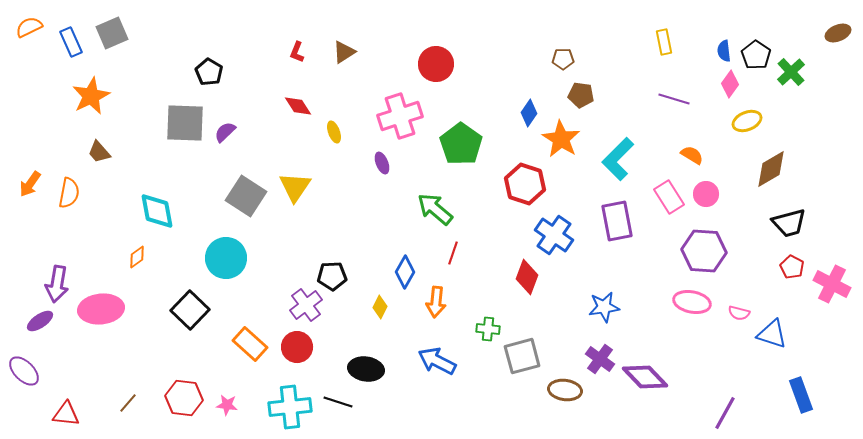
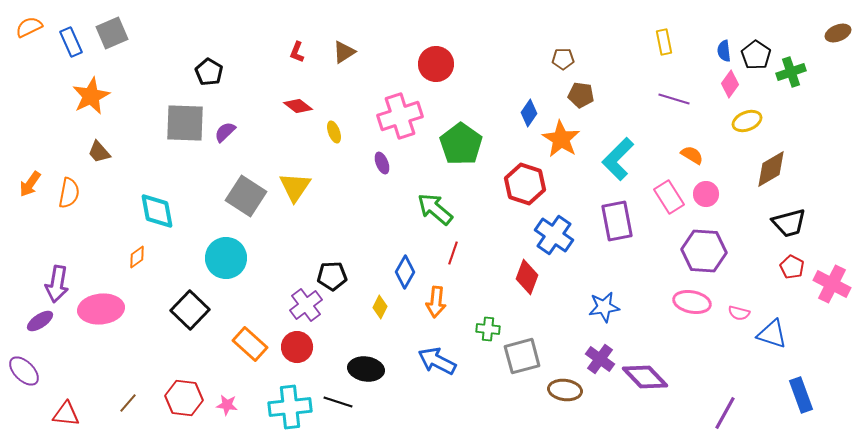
green cross at (791, 72): rotated 24 degrees clockwise
red diamond at (298, 106): rotated 20 degrees counterclockwise
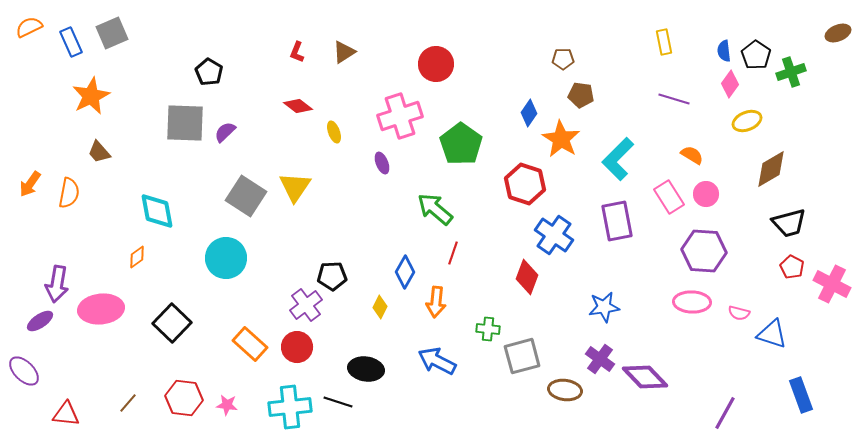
pink ellipse at (692, 302): rotated 9 degrees counterclockwise
black square at (190, 310): moved 18 px left, 13 px down
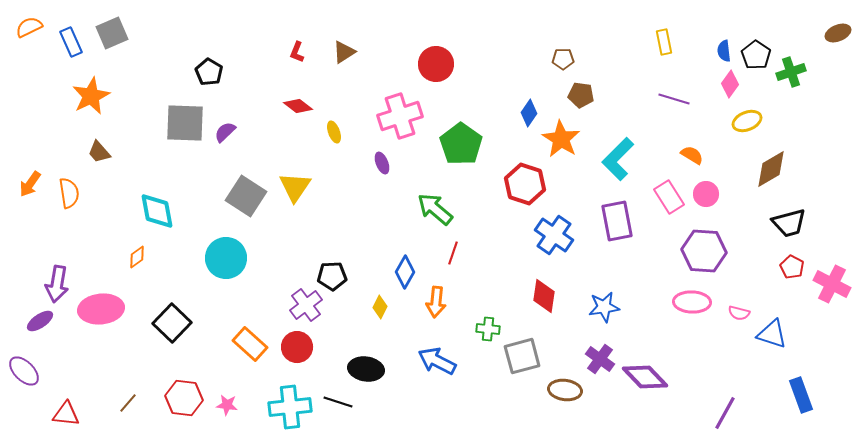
orange semicircle at (69, 193): rotated 20 degrees counterclockwise
red diamond at (527, 277): moved 17 px right, 19 px down; rotated 12 degrees counterclockwise
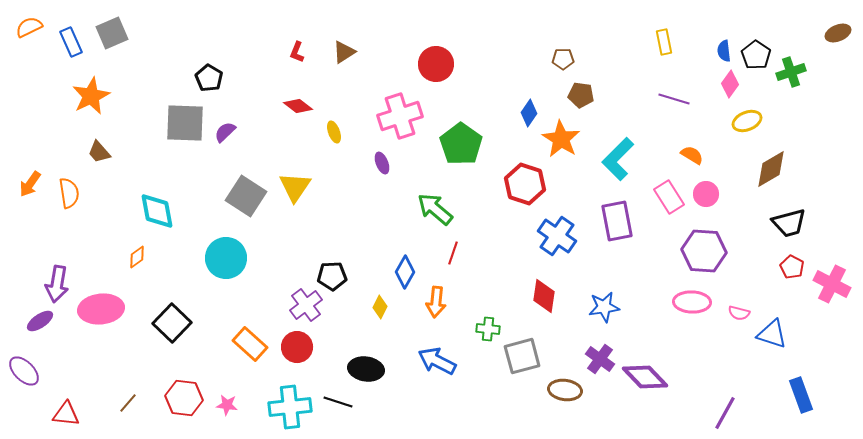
black pentagon at (209, 72): moved 6 px down
blue cross at (554, 235): moved 3 px right, 1 px down
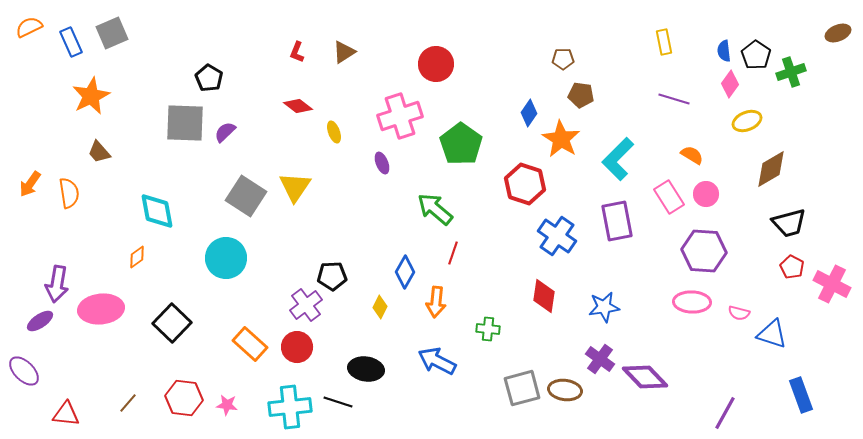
gray square at (522, 356): moved 32 px down
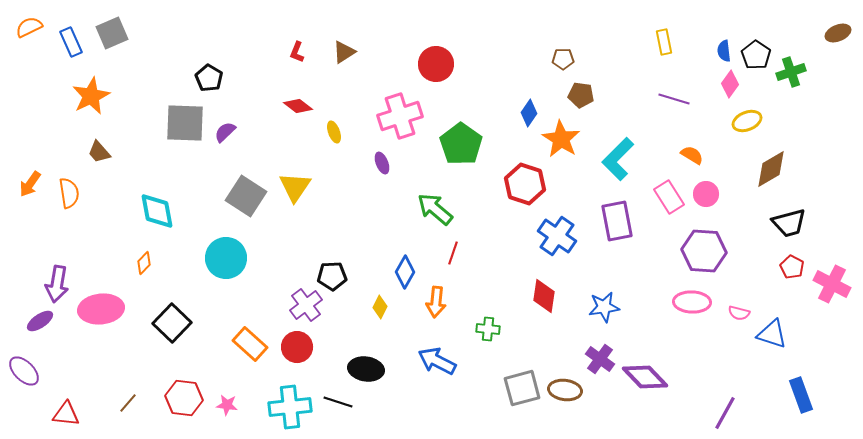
orange diamond at (137, 257): moved 7 px right, 6 px down; rotated 10 degrees counterclockwise
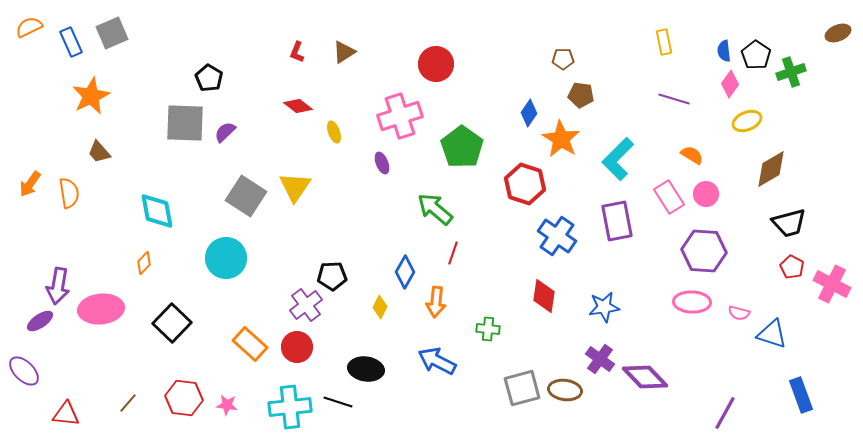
green pentagon at (461, 144): moved 1 px right, 3 px down
purple arrow at (57, 284): moved 1 px right, 2 px down
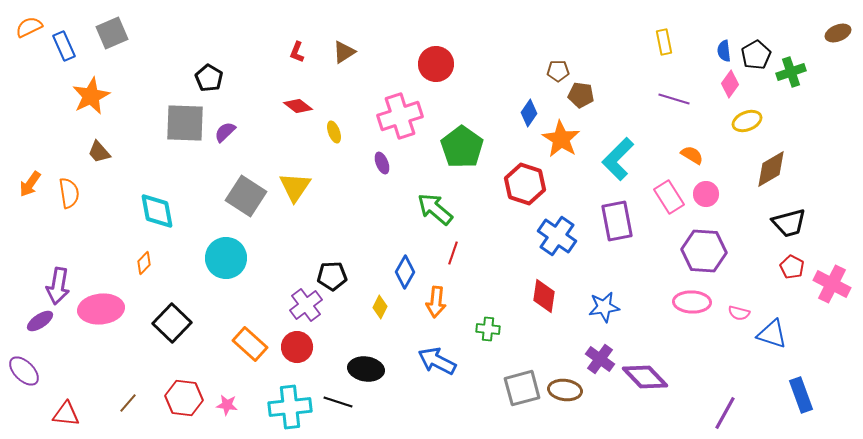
blue rectangle at (71, 42): moved 7 px left, 4 px down
black pentagon at (756, 55): rotated 8 degrees clockwise
brown pentagon at (563, 59): moved 5 px left, 12 px down
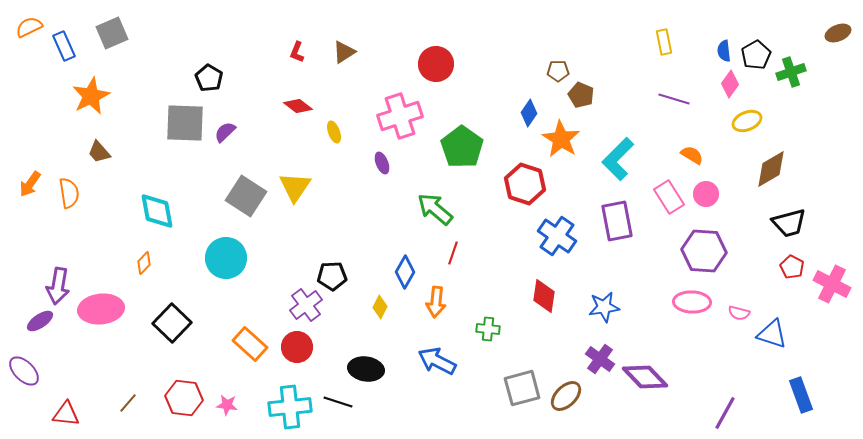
brown pentagon at (581, 95): rotated 15 degrees clockwise
brown ellipse at (565, 390): moved 1 px right, 6 px down; rotated 52 degrees counterclockwise
